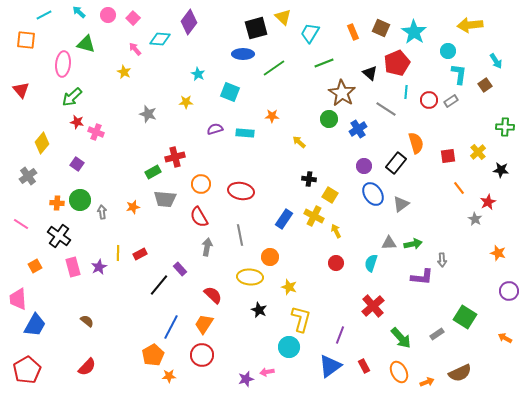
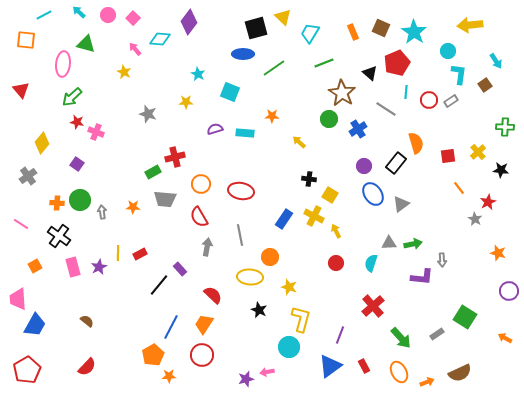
orange star at (133, 207): rotated 16 degrees clockwise
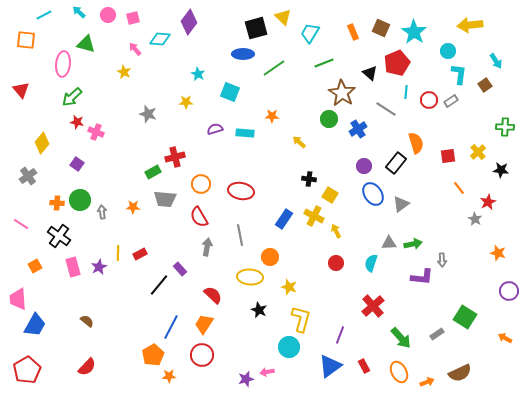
pink square at (133, 18): rotated 32 degrees clockwise
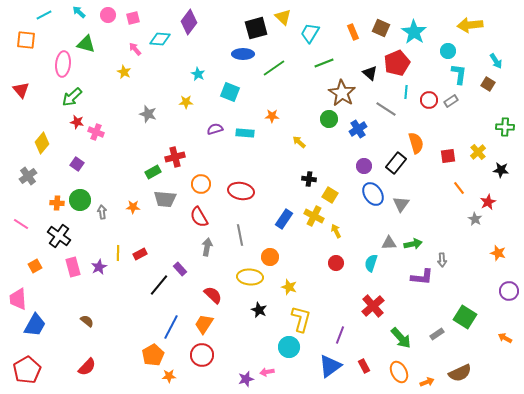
brown square at (485, 85): moved 3 px right, 1 px up; rotated 24 degrees counterclockwise
gray triangle at (401, 204): rotated 18 degrees counterclockwise
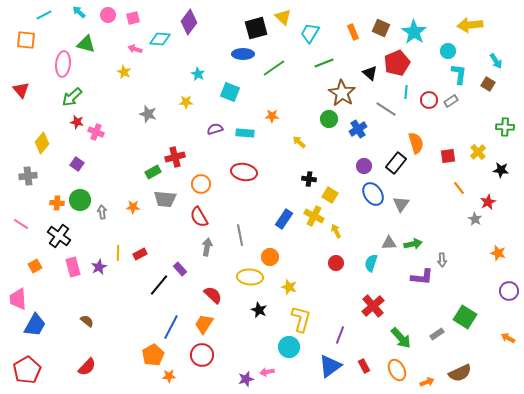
pink arrow at (135, 49): rotated 32 degrees counterclockwise
gray cross at (28, 176): rotated 30 degrees clockwise
red ellipse at (241, 191): moved 3 px right, 19 px up
orange arrow at (505, 338): moved 3 px right
orange ellipse at (399, 372): moved 2 px left, 2 px up
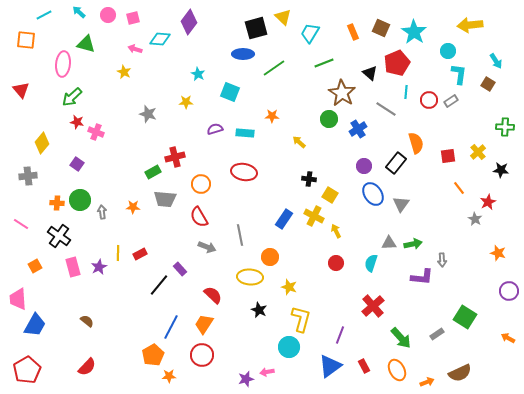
gray arrow at (207, 247): rotated 102 degrees clockwise
